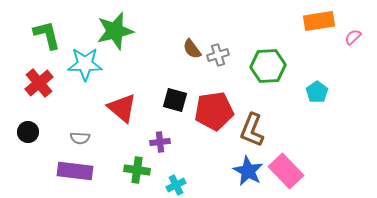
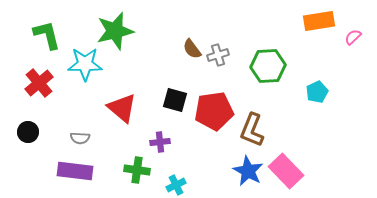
cyan pentagon: rotated 10 degrees clockwise
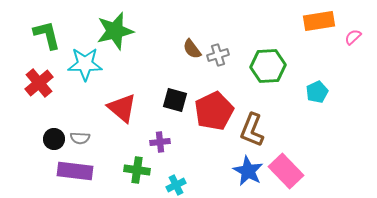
red pentagon: rotated 18 degrees counterclockwise
black circle: moved 26 px right, 7 px down
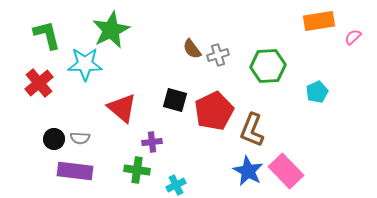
green star: moved 4 px left, 1 px up; rotated 12 degrees counterclockwise
purple cross: moved 8 px left
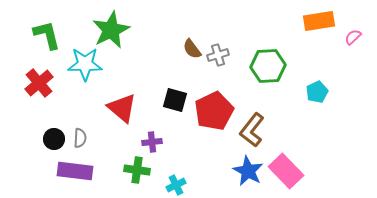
brown L-shape: rotated 16 degrees clockwise
gray semicircle: rotated 90 degrees counterclockwise
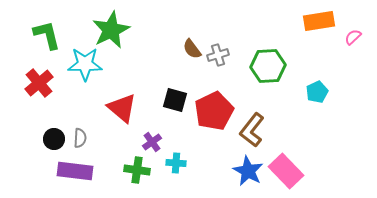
purple cross: rotated 30 degrees counterclockwise
cyan cross: moved 22 px up; rotated 30 degrees clockwise
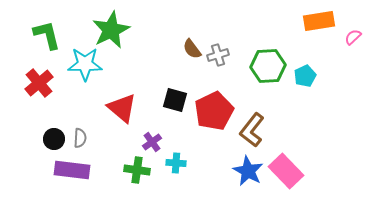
cyan pentagon: moved 12 px left, 16 px up
purple rectangle: moved 3 px left, 1 px up
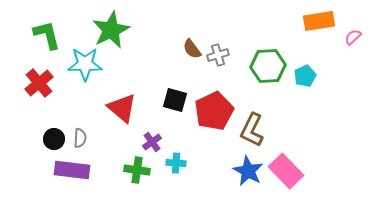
brown L-shape: rotated 12 degrees counterclockwise
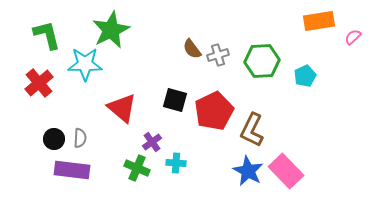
green hexagon: moved 6 px left, 5 px up
green cross: moved 2 px up; rotated 15 degrees clockwise
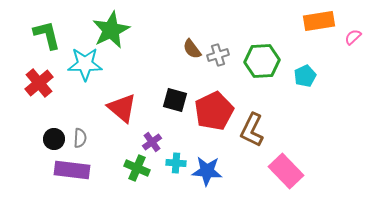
blue star: moved 41 px left; rotated 24 degrees counterclockwise
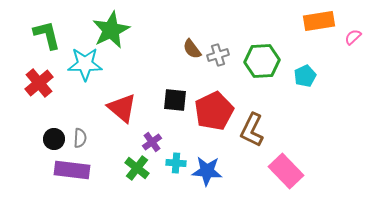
black square: rotated 10 degrees counterclockwise
green cross: rotated 15 degrees clockwise
